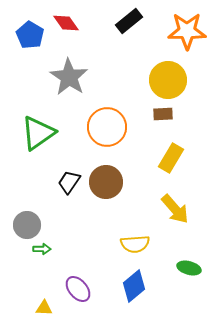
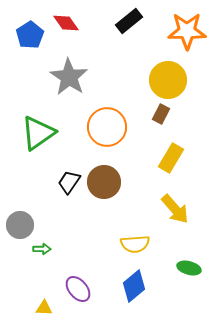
blue pentagon: rotated 8 degrees clockwise
brown rectangle: moved 2 px left; rotated 60 degrees counterclockwise
brown circle: moved 2 px left
gray circle: moved 7 px left
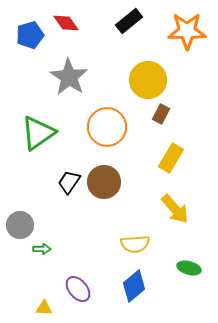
blue pentagon: rotated 16 degrees clockwise
yellow circle: moved 20 px left
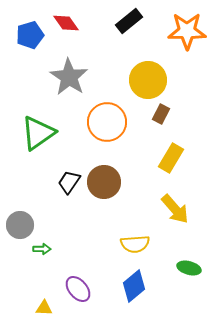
orange circle: moved 5 px up
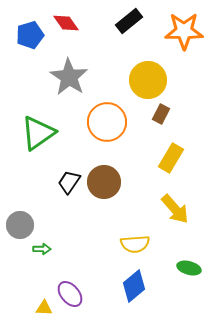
orange star: moved 3 px left
purple ellipse: moved 8 px left, 5 px down
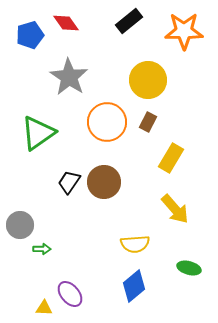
brown rectangle: moved 13 px left, 8 px down
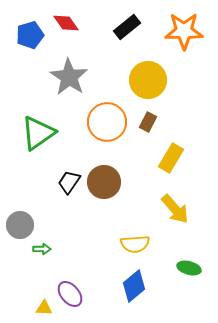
black rectangle: moved 2 px left, 6 px down
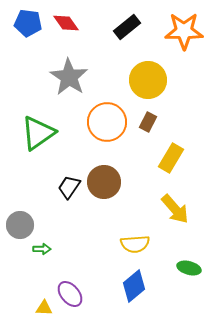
blue pentagon: moved 2 px left, 12 px up; rotated 24 degrees clockwise
black trapezoid: moved 5 px down
